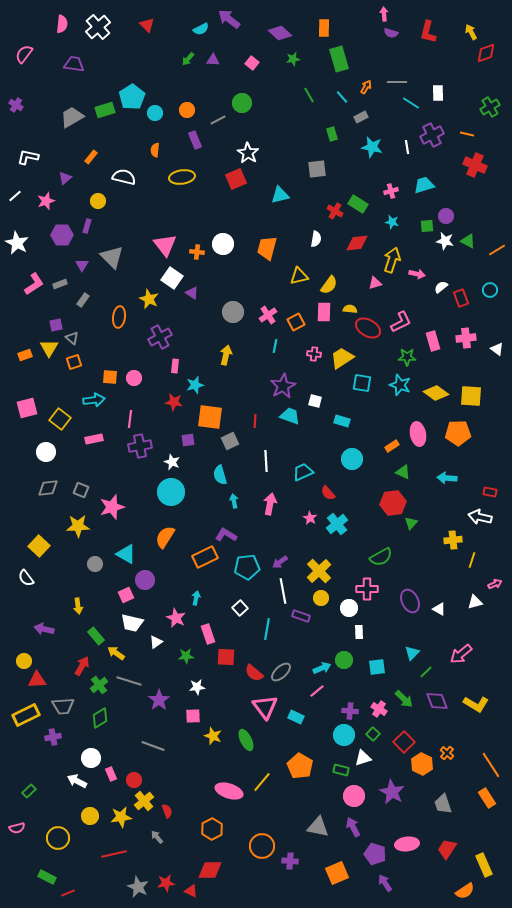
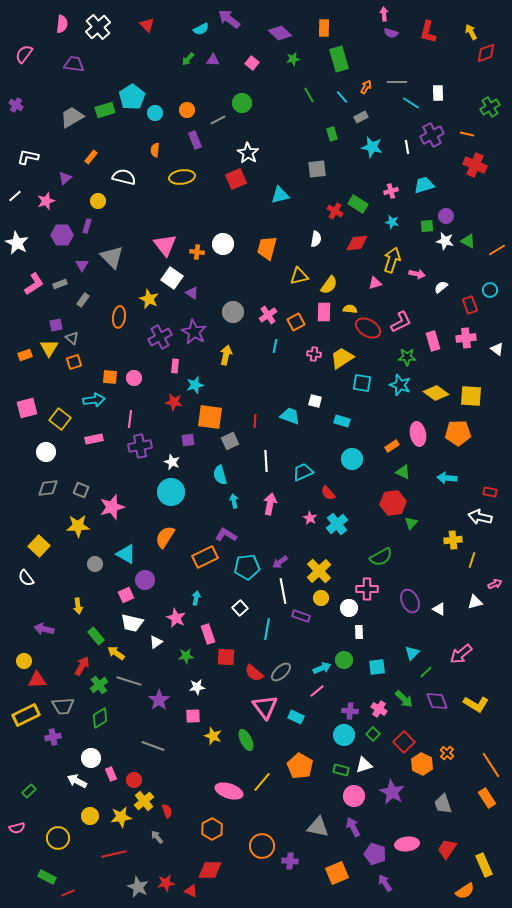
red rectangle at (461, 298): moved 9 px right, 7 px down
purple star at (283, 386): moved 89 px left, 54 px up; rotated 15 degrees counterclockwise
white triangle at (363, 758): moved 1 px right, 7 px down
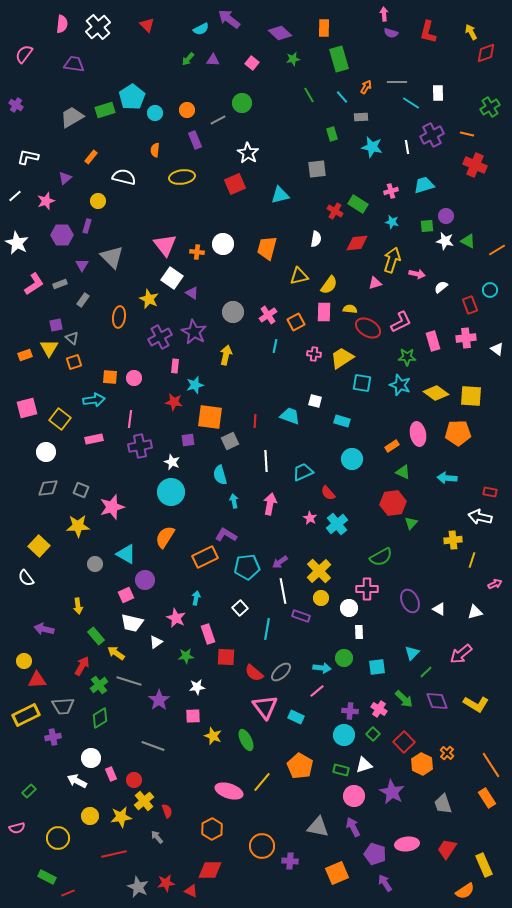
gray rectangle at (361, 117): rotated 24 degrees clockwise
red square at (236, 179): moved 1 px left, 5 px down
white triangle at (475, 602): moved 10 px down
green circle at (344, 660): moved 2 px up
cyan arrow at (322, 668): rotated 30 degrees clockwise
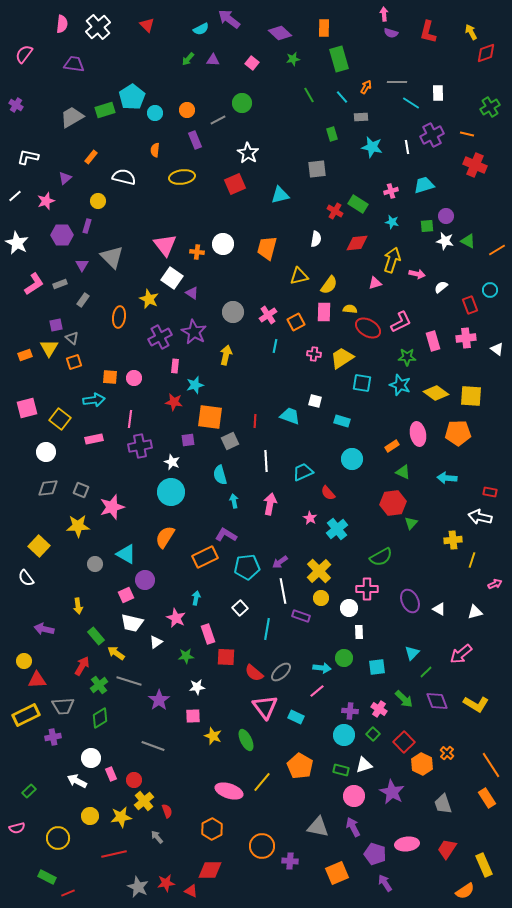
cyan cross at (337, 524): moved 5 px down
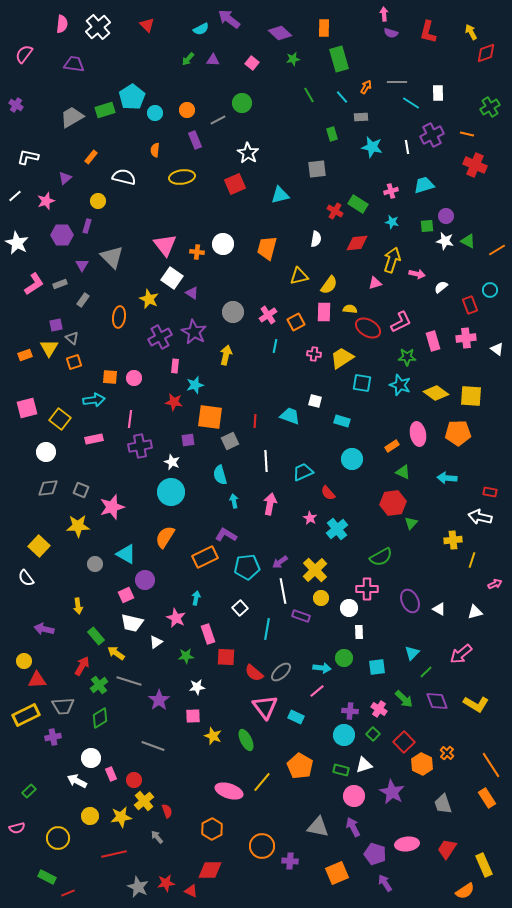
yellow cross at (319, 571): moved 4 px left, 1 px up
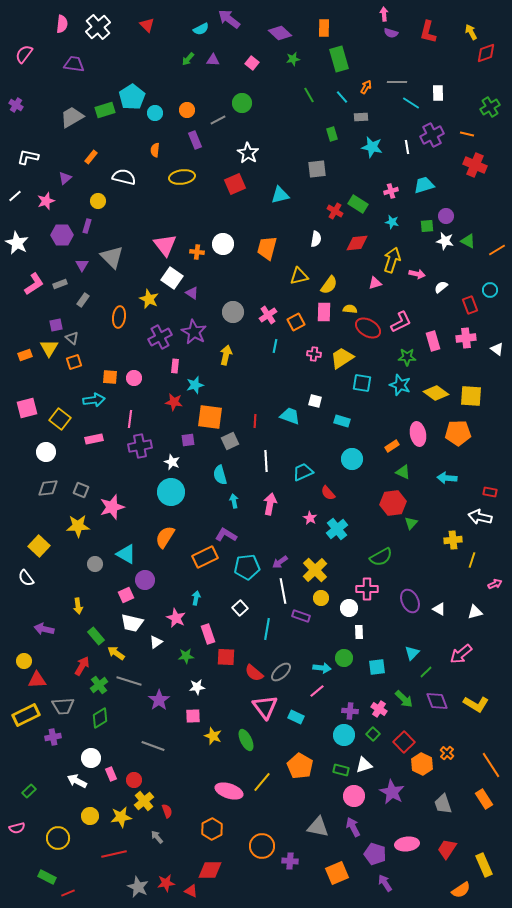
orange rectangle at (487, 798): moved 3 px left, 1 px down
orange semicircle at (465, 891): moved 4 px left, 1 px up
